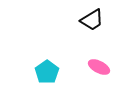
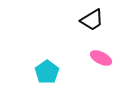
pink ellipse: moved 2 px right, 9 px up
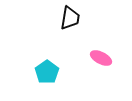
black trapezoid: moved 22 px left, 2 px up; rotated 50 degrees counterclockwise
